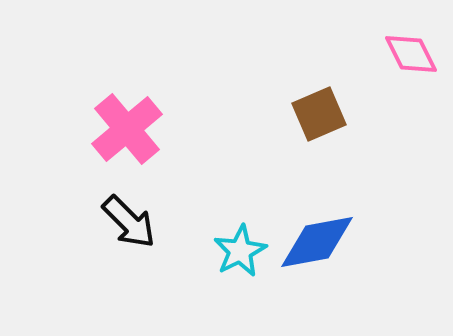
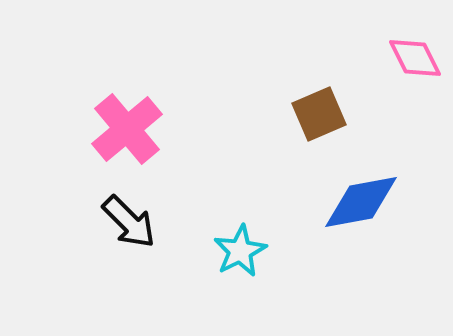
pink diamond: moved 4 px right, 4 px down
blue diamond: moved 44 px right, 40 px up
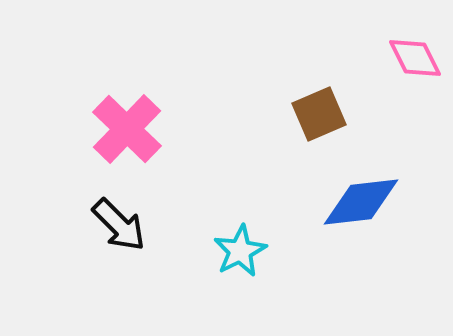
pink cross: rotated 6 degrees counterclockwise
blue diamond: rotated 4 degrees clockwise
black arrow: moved 10 px left, 3 px down
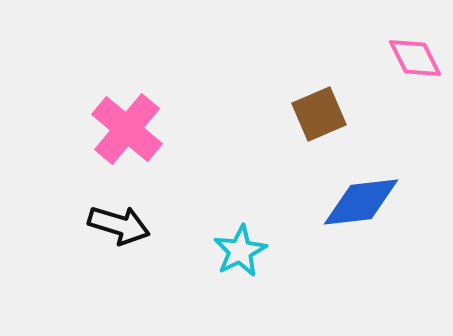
pink cross: rotated 4 degrees counterclockwise
black arrow: rotated 28 degrees counterclockwise
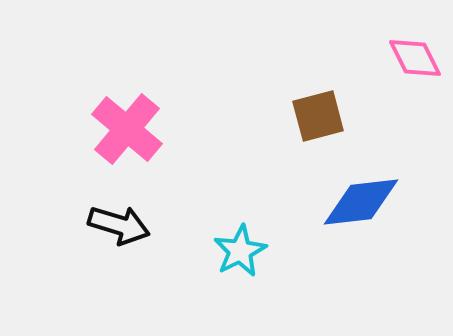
brown square: moved 1 px left, 2 px down; rotated 8 degrees clockwise
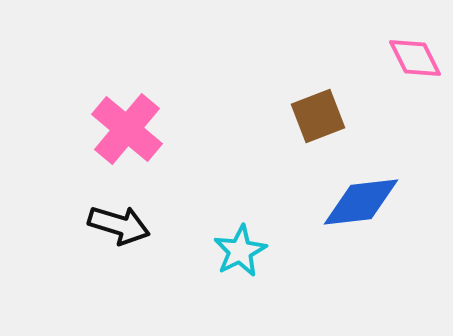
brown square: rotated 6 degrees counterclockwise
